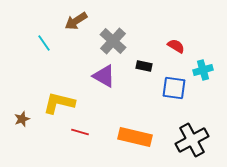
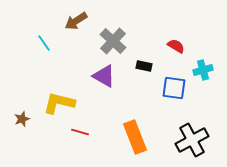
orange rectangle: rotated 56 degrees clockwise
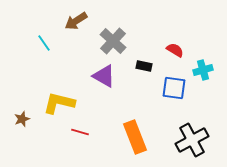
red semicircle: moved 1 px left, 4 px down
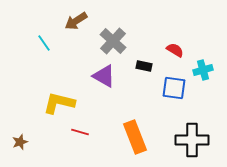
brown star: moved 2 px left, 23 px down
black cross: rotated 28 degrees clockwise
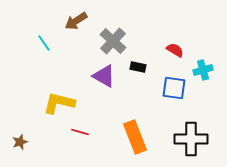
black rectangle: moved 6 px left, 1 px down
black cross: moved 1 px left, 1 px up
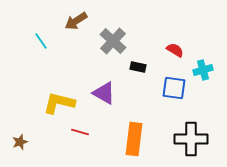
cyan line: moved 3 px left, 2 px up
purple triangle: moved 17 px down
orange rectangle: moved 1 px left, 2 px down; rotated 28 degrees clockwise
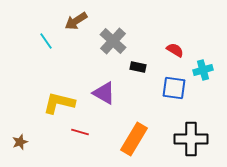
cyan line: moved 5 px right
orange rectangle: rotated 24 degrees clockwise
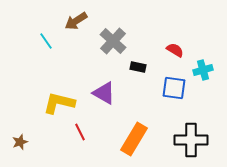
red line: rotated 48 degrees clockwise
black cross: moved 1 px down
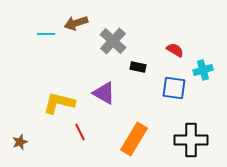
brown arrow: moved 2 px down; rotated 15 degrees clockwise
cyan line: moved 7 px up; rotated 54 degrees counterclockwise
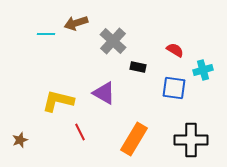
yellow L-shape: moved 1 px left, 2 px up
brown star: moved 2 px up
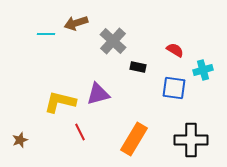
purple triangle: moved 6 px left, 1 px down; rotated 45 degrees counterclockwise
yellow L-shape: moved 2 px right, 1 px down
